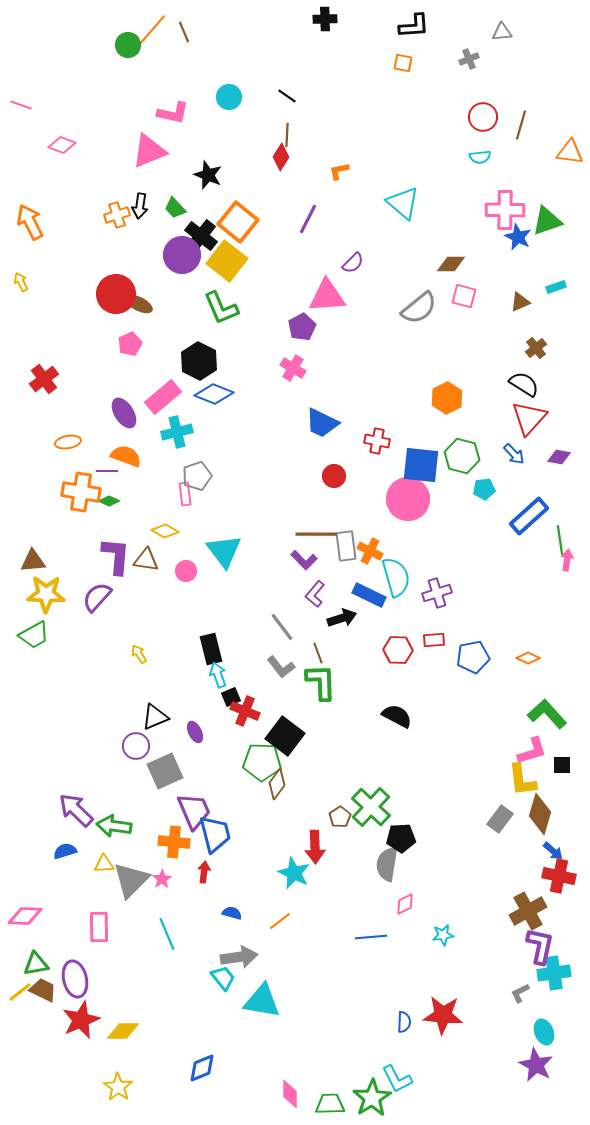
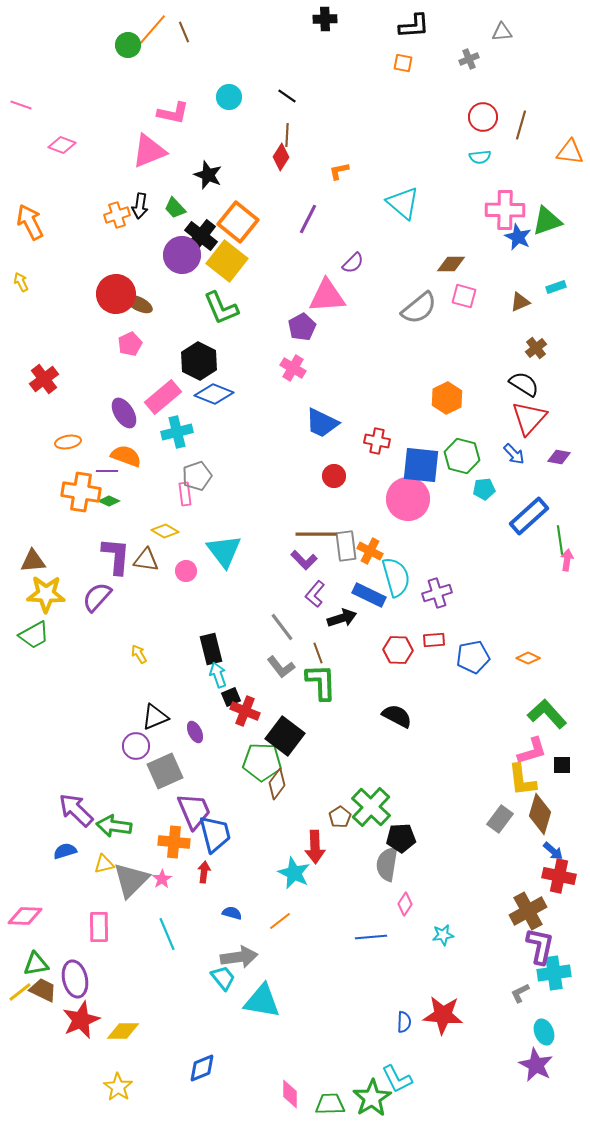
yellow triangle at (104, 864): rotated 10 degrees counterclockwise
pink diamond at (405, 904): rotated 30 degrees counterclockwise
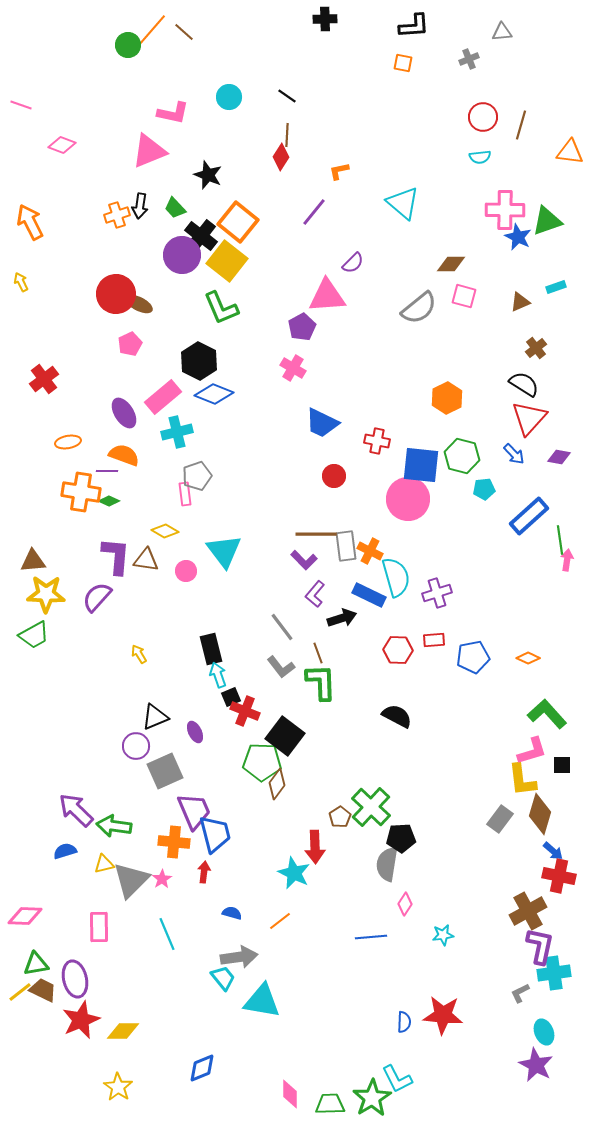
brown line at (184, 32): rotated 25 degrees counterclockwise
purple line at (308, 219): moved 6 px right, 7 px up; rotated 12 degrees clockwise
orange semicircle at (126, 456): moved 2 px left, 1 px up
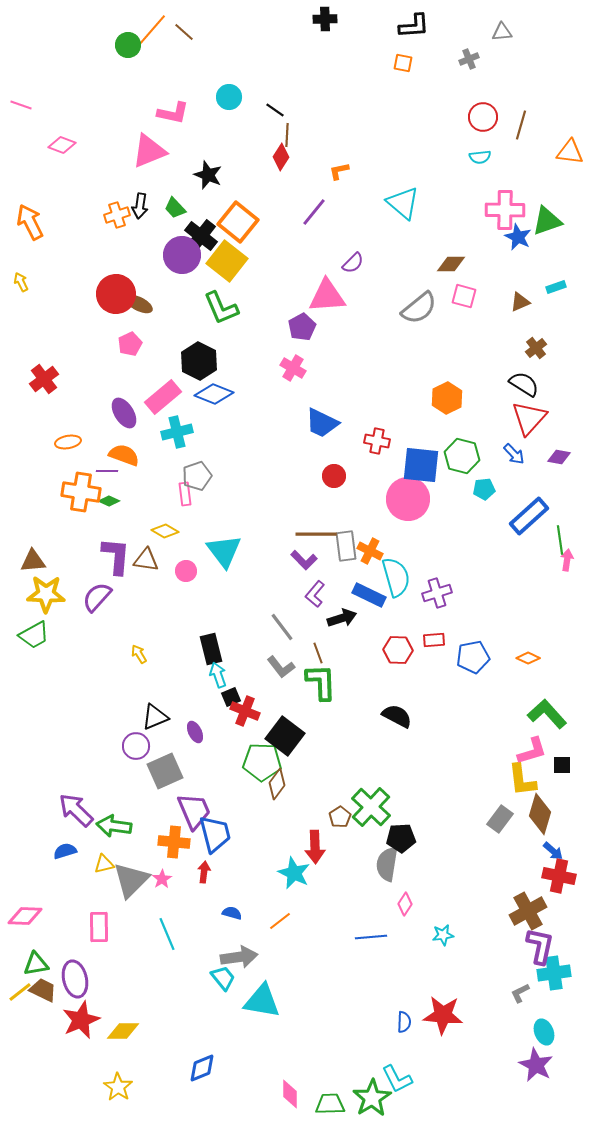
black line at (287, 96): moved 12 px left, 14 px down
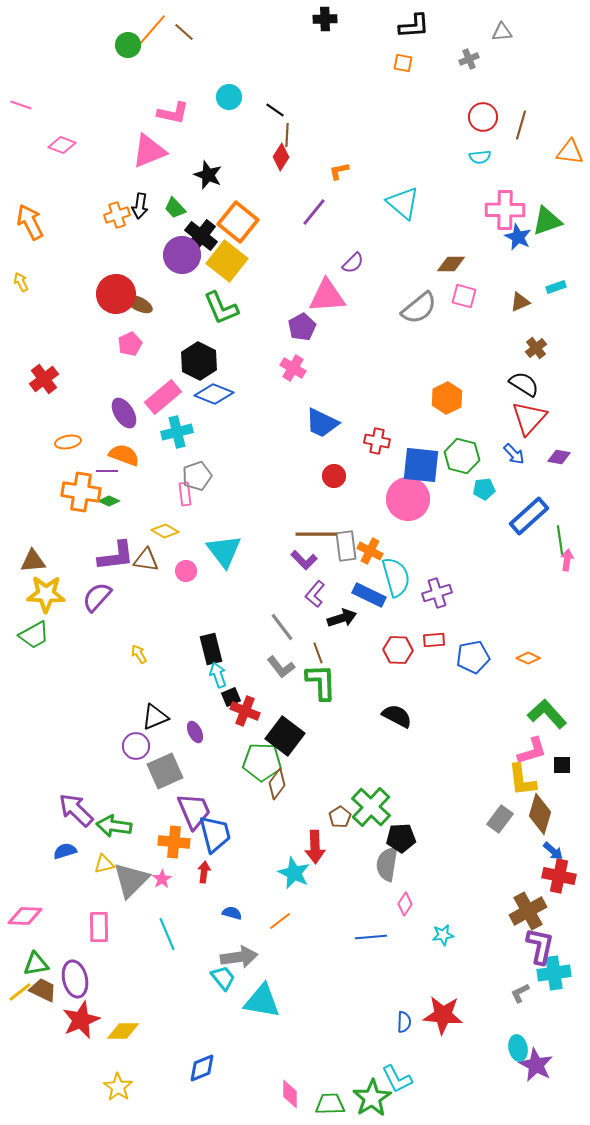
purple L-shape at (116, 556): rotated 78 degrees clockwise
cyan ellipse at (544, 1032): moved 26 px left, 16 px down; rotated 10 degrees clockwise
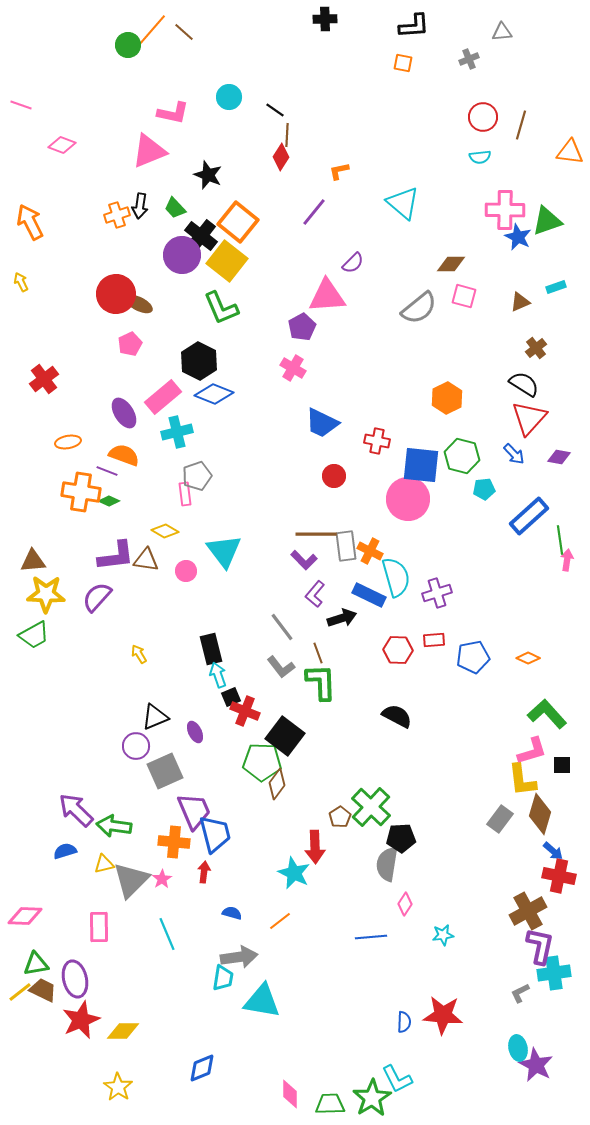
purple line at (107, 471): rotated 20 degrees clockwise
cyan trapezoid at (223, 978): rotated 48 degrees clockwise
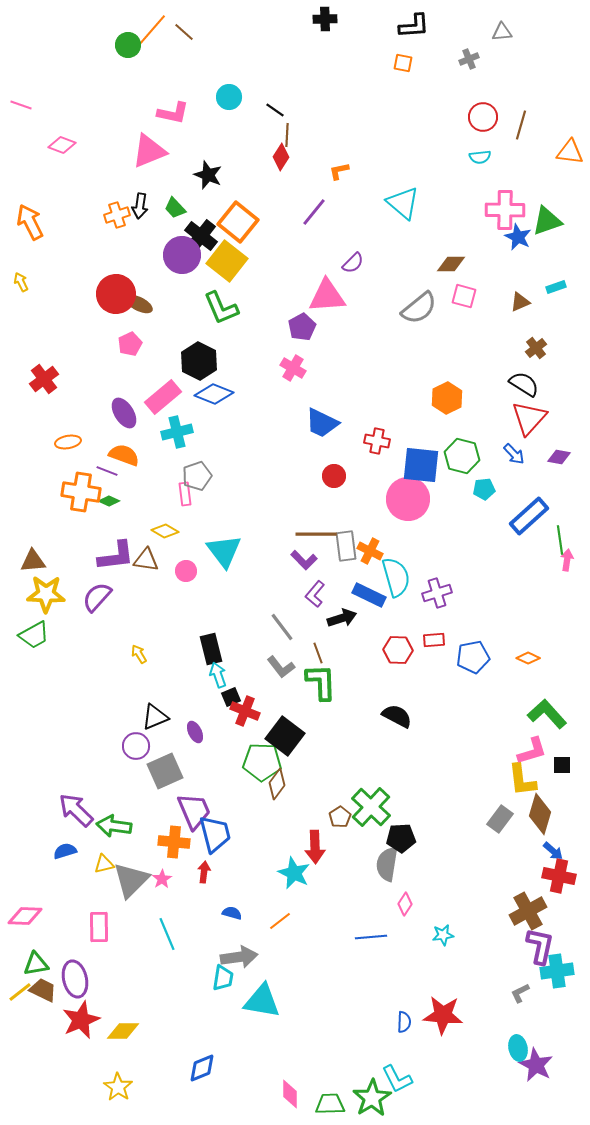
cyan cross at (554, 973): moved 3 px right, 2 px up
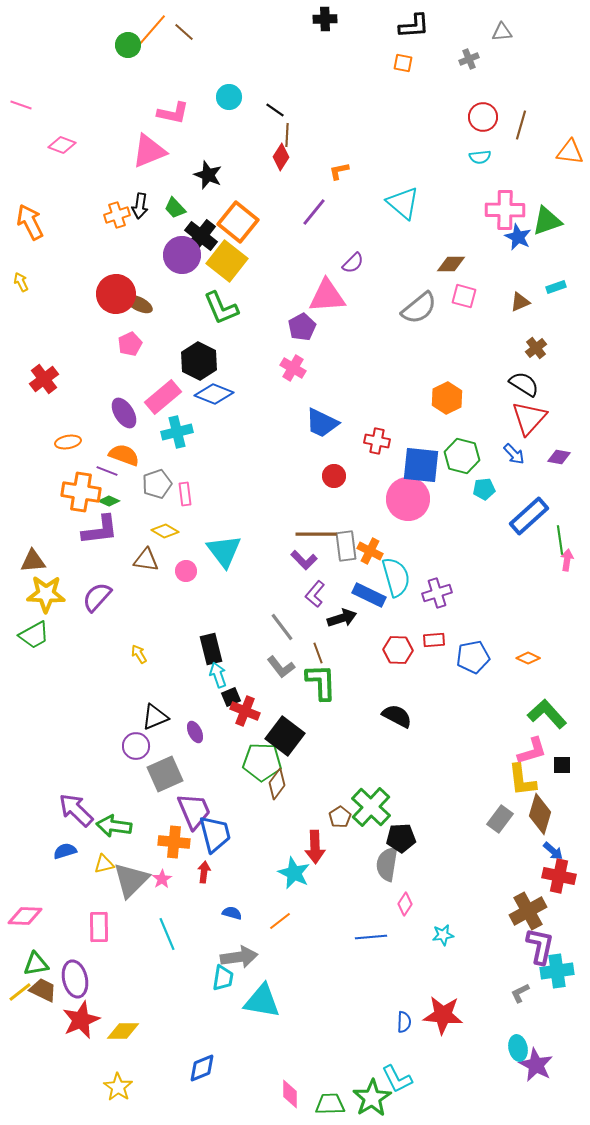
gray pentagon at (197, 476): moved 40 px left, 8 px down
purple L-shape at (116, 556): moved 16 px left, 26 px up
gray square at (165, 771): moved 3 px down
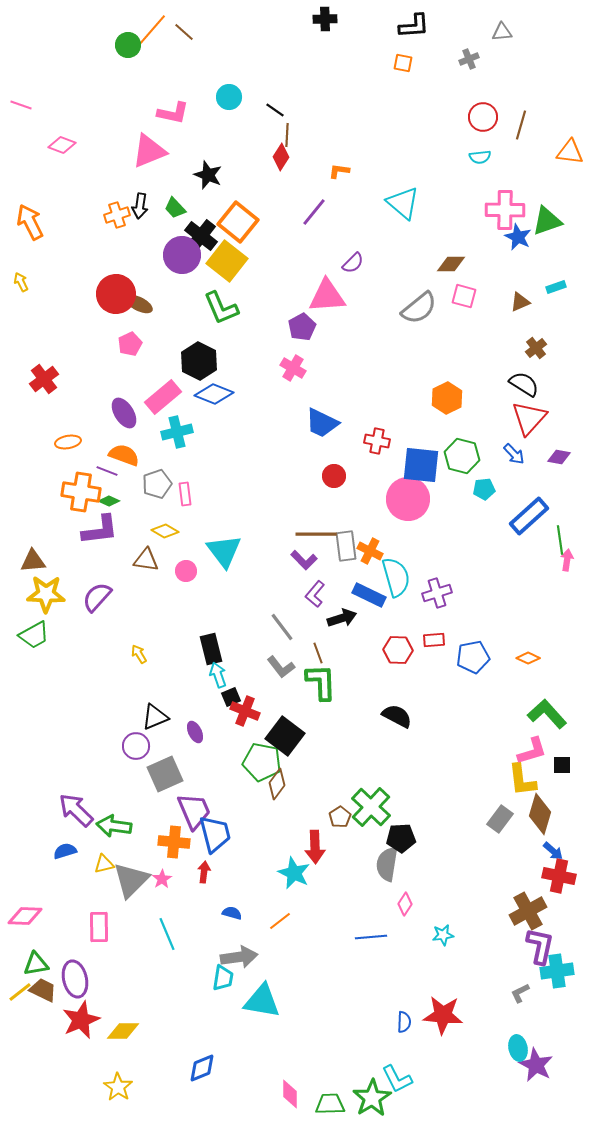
orange L-shape at (339, 171): rotated 20 degrees clockwise
green pentagon at (262, 762): rotated 9 degrees clockwise
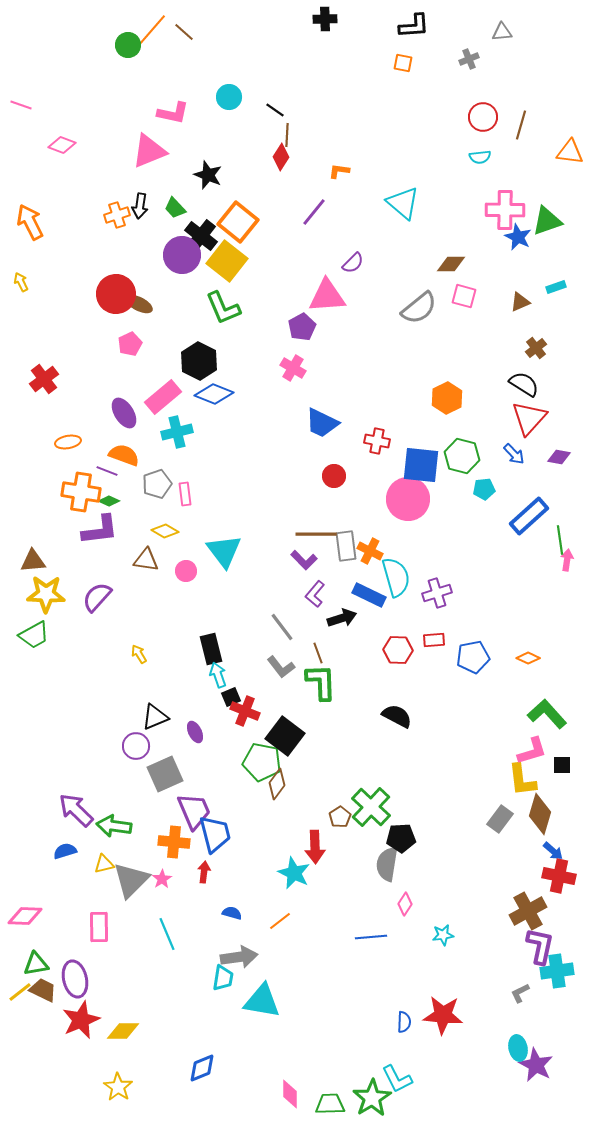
green L-shape at (221, 308): moved 2 px right
